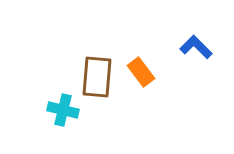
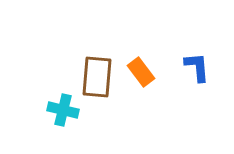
blue L-shape: moved 1 px right, 20 px down; rotated 40 degrees clockwise
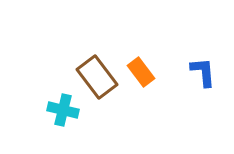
blue L-shape: moved 6 px right, 5 px down
brown rectangle: rotated 42 degrees counterclockwise
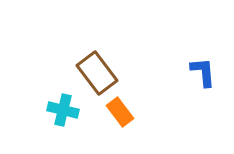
orange rectangle: moved 21 px left, 40 px down
brown rectangle: moved 4 px up
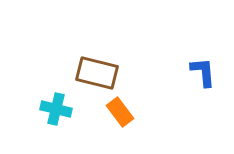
brown rectangle: rotated 39 degrees counterclockwise
cyan cross: moved 7 px left, 1 px up
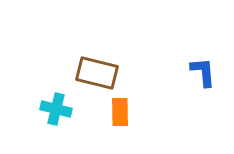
orange rectangle: rotated 36 degrees clockwise
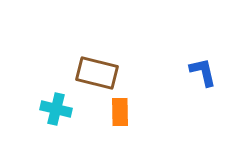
blue L-shape: rotated 8 degrees counterclockwise
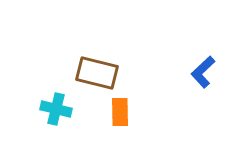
blue L-shape: rotated 120 degrees counterclockwise
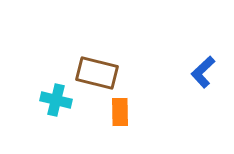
cyan cross: moved 9 px up
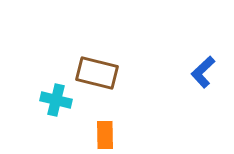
orange rectangle: moved 15 px left, 23 px down
